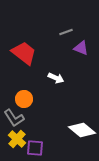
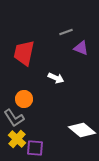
red trapezoid: rotated 116 degrees counterclockwise
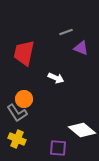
gray L-shape: moved 3 px right, 5 px up
yellow cross: rotated 18 degrees counterclockwise
purple square: moved 23 px right
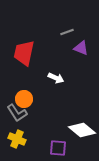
gray line: moved 1 px right
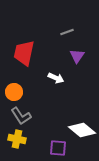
purple triangle: moved 4 px left, 8 px down; rotated 42 degrees clockwise
orange circle: moved 10 px left, 7 px up
gray L-shape: moved 4 px right, 3 px down
yellow cross: rotated 12 degrees counterclockwise
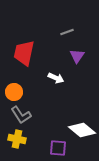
gray L-shape: moved 1 px up
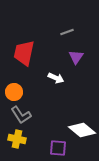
purple triangle: moved 1 px left, 1 px down
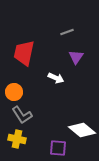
gray L-shape: moved 1 px right
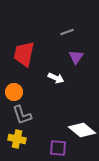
red trapezoid: moved 1 px down
gray L-shape: rotated 15 degrees clockwise
